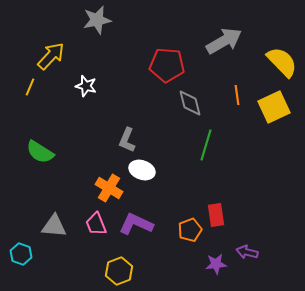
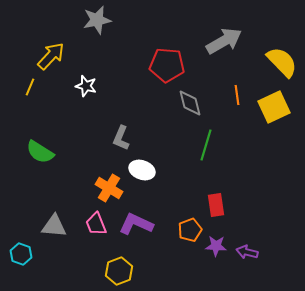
gray L-shape: moved 6 px left, 2 px up
red rectangle: moved 10 px up
purple star: moved 18 px up; rotated 10 degrees clockwise
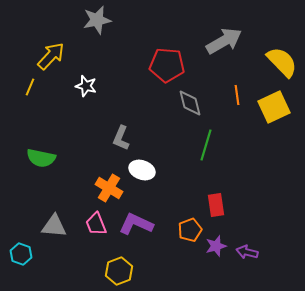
green semicircle: moved 1 px right, 6 px down; rotated 20 degrees counterclockwise
purple star: rotated 20 degrees counterclockwise
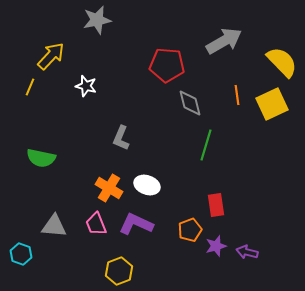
yellow square: moved 2 px left, 3 px up
white ellipse: moved 5 px right, 15 px down
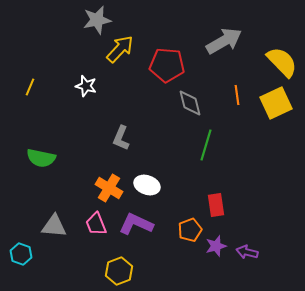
yellow arrow: moved 69 px right, 7 px up
yellow square: moved 4 px right, 1 px up
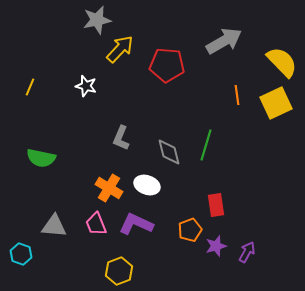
gray diamond: moved 21 px left, 49 px down
purple arrow: rotated 105 degrees clockwise
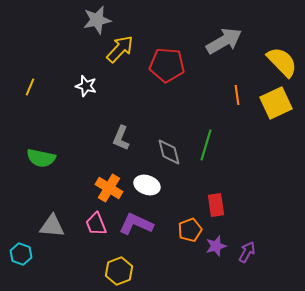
gray triangle: moved 2 px left
